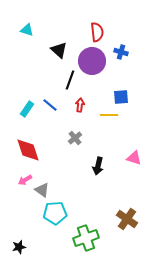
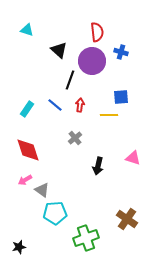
blue line: moved 5 px right
pink triangle: moved 1 px left
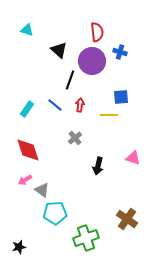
blue cross: moved 1 px left
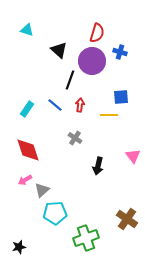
red semicircle: moved 1 px down; rotated 24 degrees clockwise
gray cross: rotated 16 degrees counterclockwise
pink triangle: moved 2 px up; rotated 35 degrees clockwise
gray triangle: rotated 42 degrees clockwise
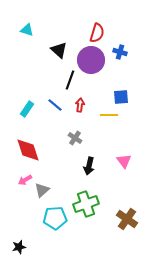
purple circle: moved 1 px left, 1 px up
pink triangle: moved 9 px left, 5 px down
black arrow: moved 9 px left
cyan pentagon: moved 5 px down
green cross: moved 34 px up
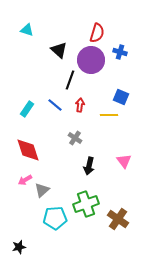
blue square: rotated 28 degrees clockwise
brown cross: moved 9 px left
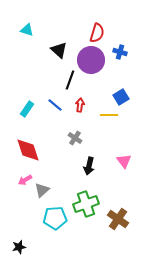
blue square: rotated 35 degrees clockwise
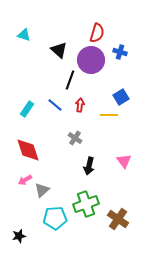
cyan triangle: moved 3 px left, 5 px down
black star: moved 11 px up
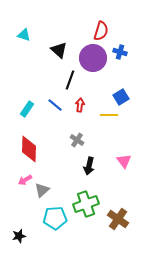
red semicircle: moved 4 px right, 2 px up
purple circle: moved 2 px right, 2 px up
gray cross: moved 2 px right, 2 px down
red diamond: moved 1 px right, 1 px up; rotated 20 degrees clockwise
